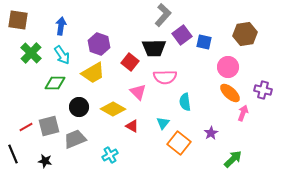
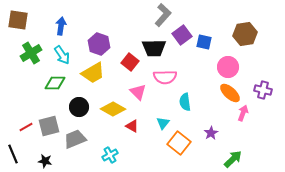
green cross: rotated 15 degrees clockwise
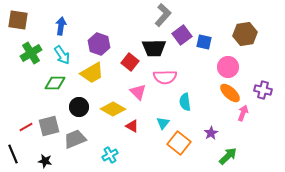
yellow trapezoid: moved 1 px left
green arrow: moved 5 px left, 3 px up
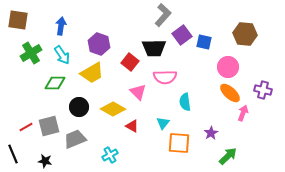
brown hexagon: rotated 15 degrees clockwise
orange square: rotated 35 degrees counterclockwise
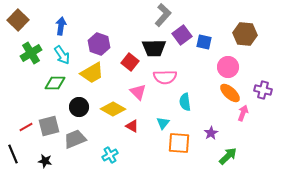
brown square: rotated 35 degrees clockwise
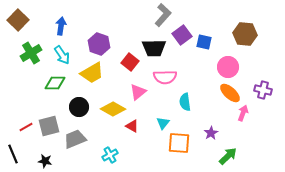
pink triangle: rotated 36 degrees clockwise
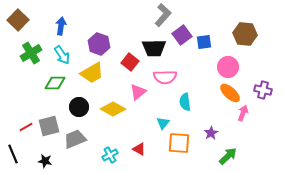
blue square: rotated 21 degrees counterclockwise
red triangle: moved 7 px right, 23 px down
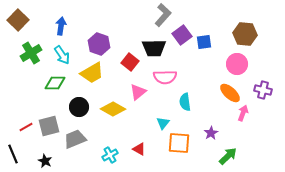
pink circle: moved 9 px right, 3 px up
black star: rotated 16 degrees clockwise
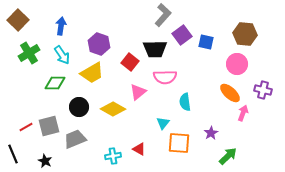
blue square: moved 2 px right; rotated 21 degrees clockwise
black trapezoid: moved 1 px right, 1 px down
green cross: moved 2 px left
cyan cross: moved 3 px right, 1 px down; rotated 21 degrees clockwise
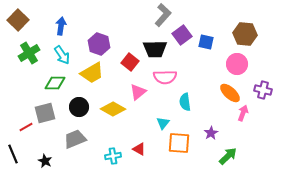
gray square: moved 4 px left, 13 px up
